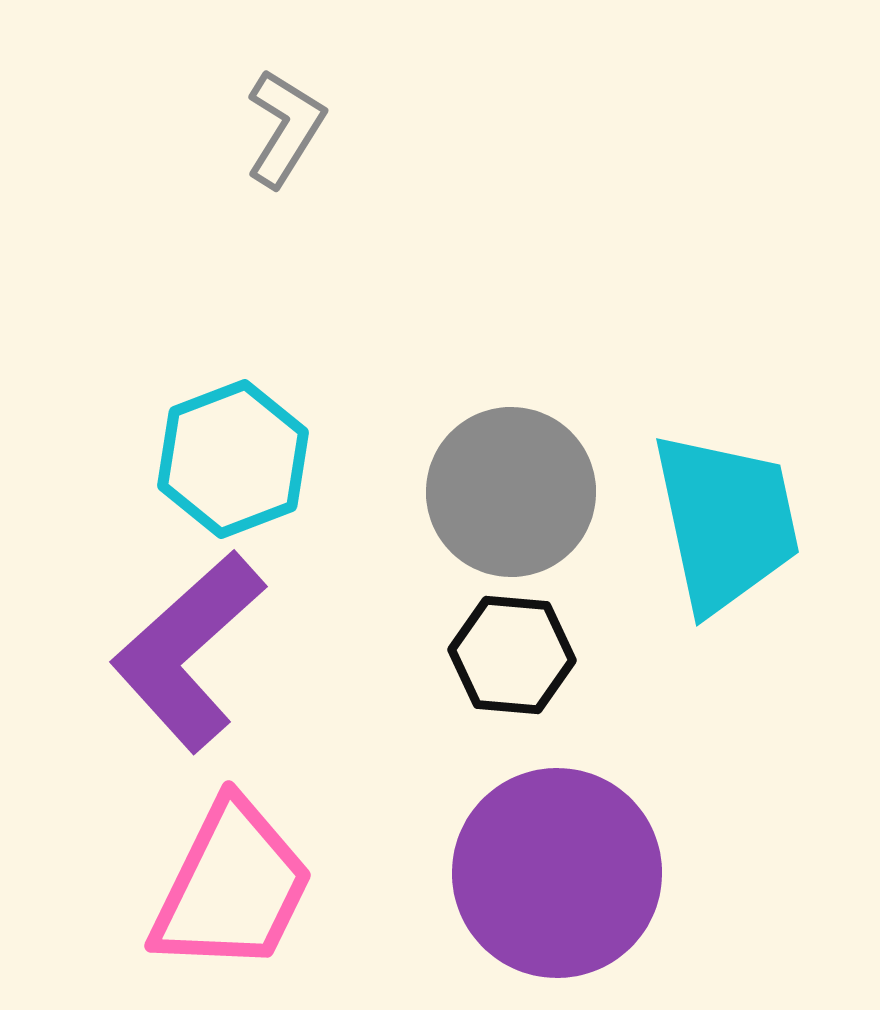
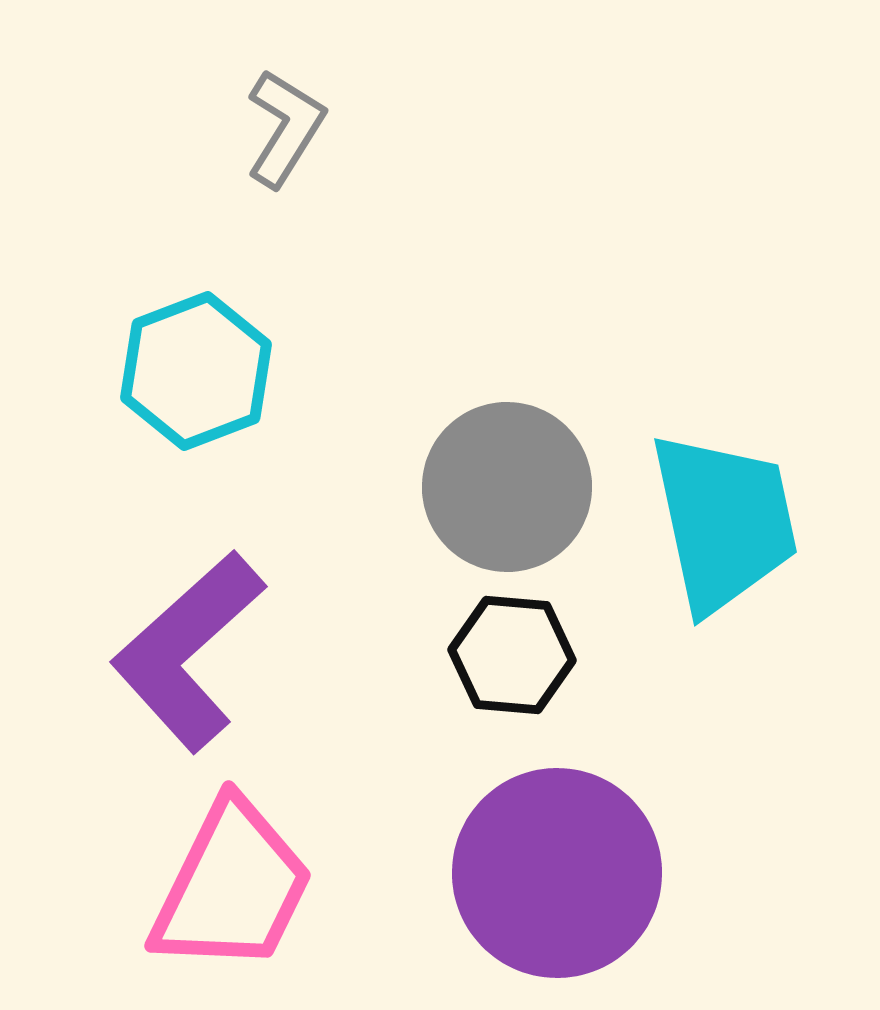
cyan hexagon: moved 37 px left, 88 px up
gray circle: moved 4 px left, 5 px up
cyan trapezoid: moved 2 px left
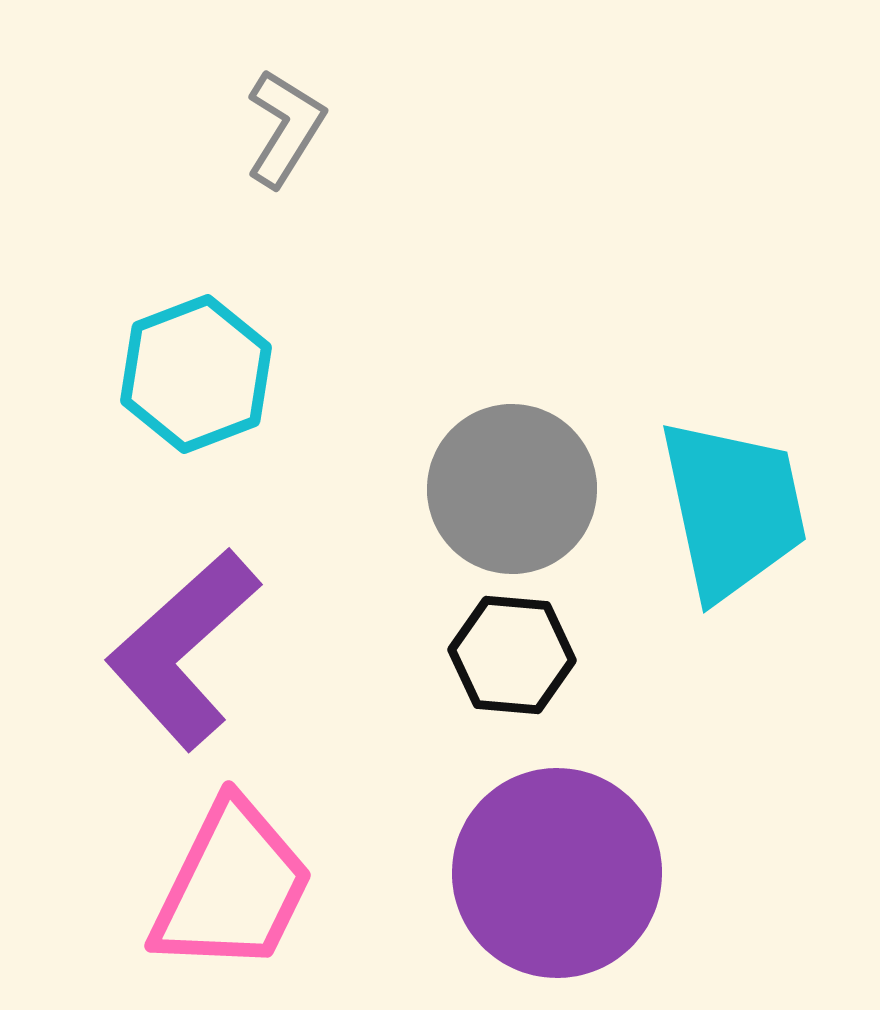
cyan hexagon: moved 3 px down
gray circle: moved 5 px right, 2 px down
cyan trapezoid: moved 9 px right, 13 px up
purple L-shape: moved 5 px left, 2 px up
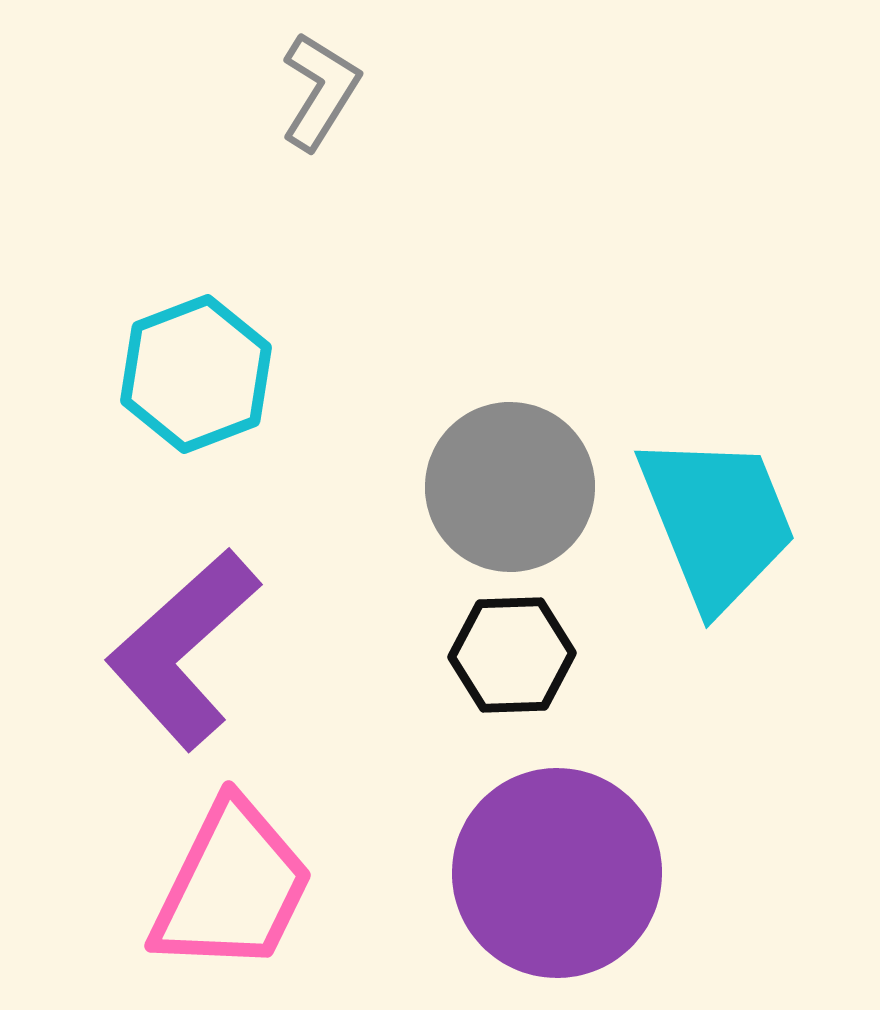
gray L-shape: moved 35 px right, 37 px up
gray circle: moved 2 px left, 2 px up
cyan trapezoid: moved 16 px left, 12 px down; rotated 10 degrees counterclockwise
black hexagon: rotated 7 degrees counterclockwise
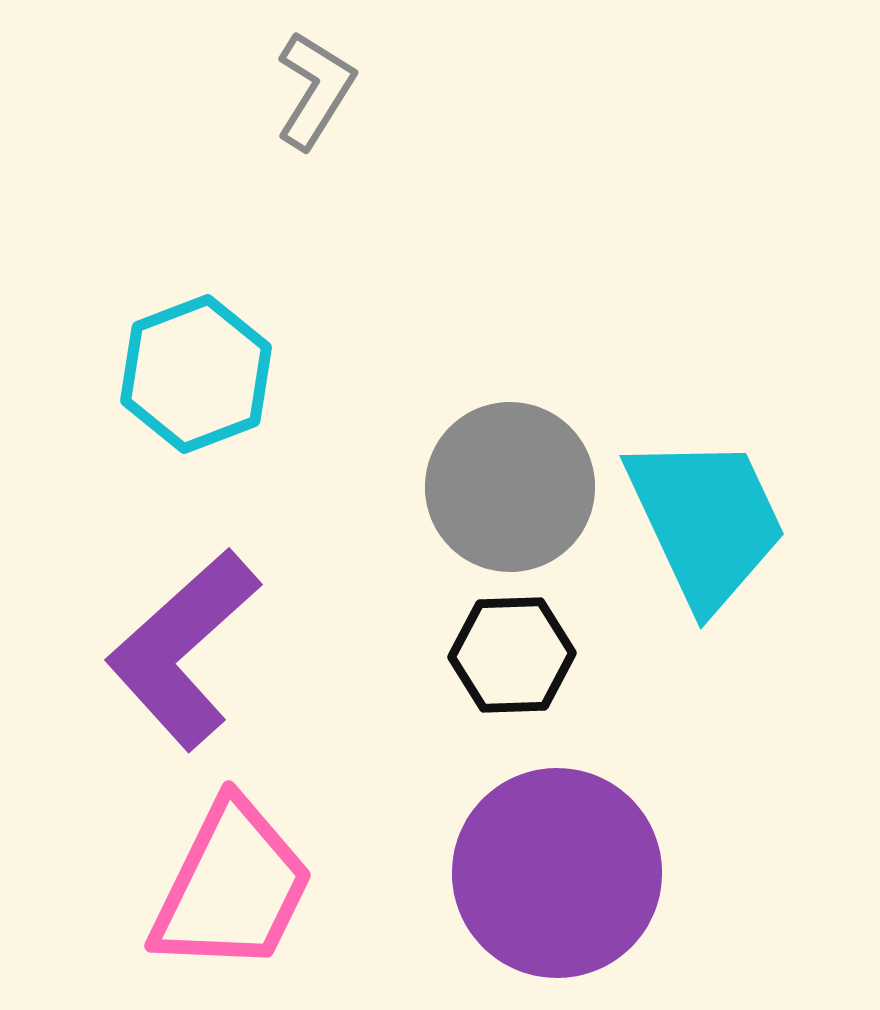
gray L-shape: moved 5 px left, 1 px up
cyan trapezoid: moved 11 px left; rotated 3 degrees counterclockwise
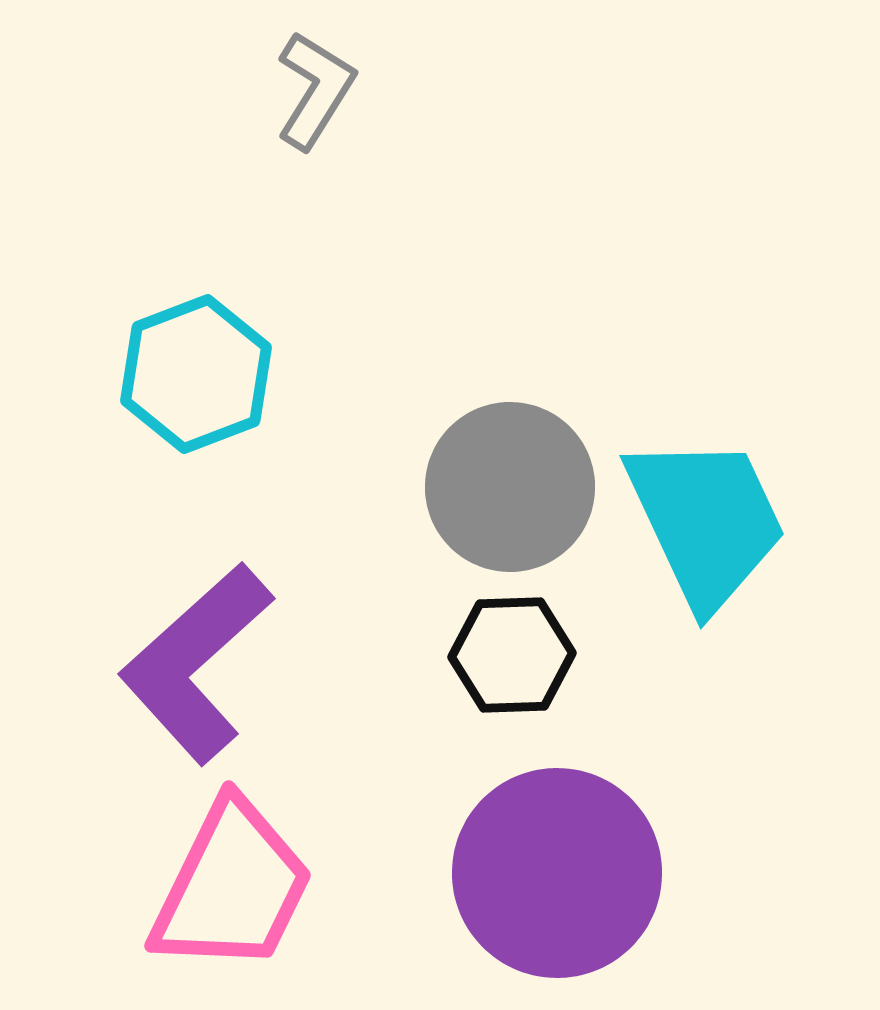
purple L-shape: moved 13 px right, 14 px down
